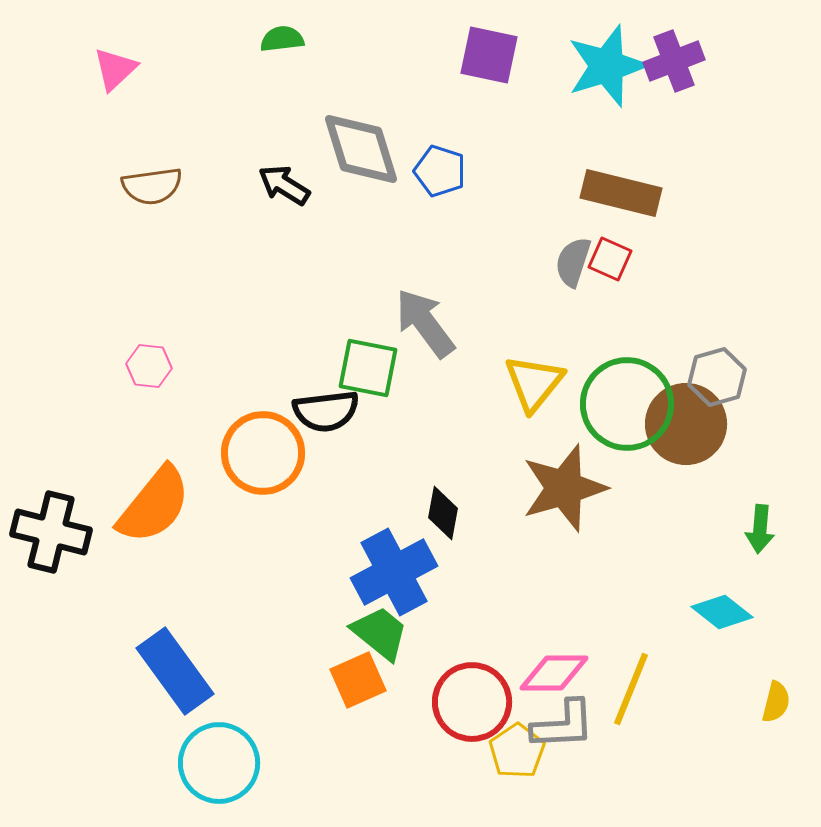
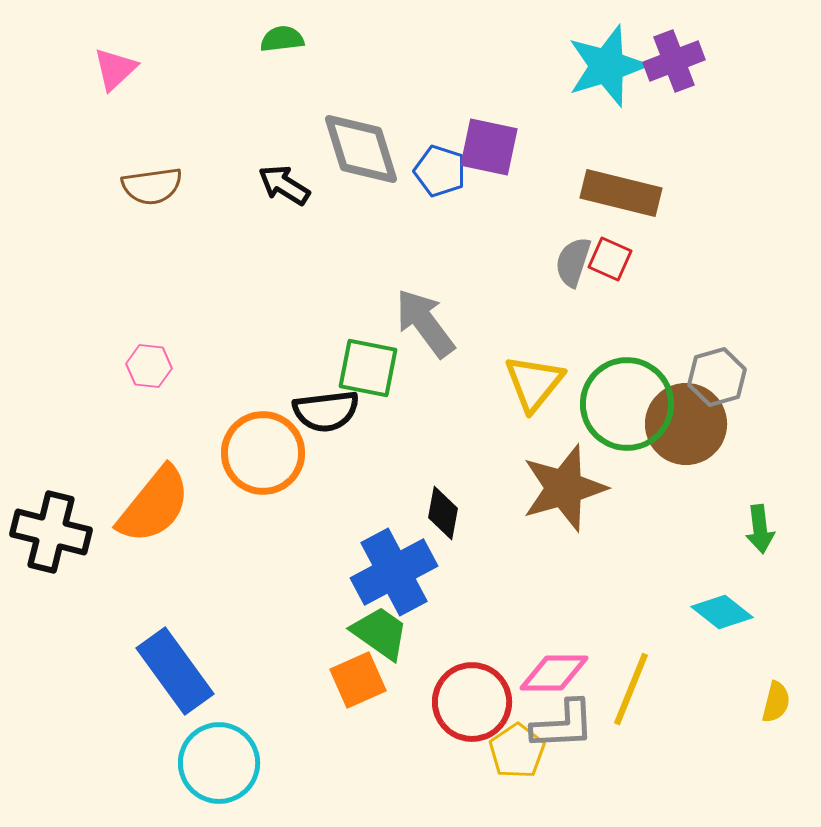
purple square: moved 92 px down
green arrow: rotated 12 degrees counterclockwise
green trapezoid: rotated 4 degrees counterclockwise
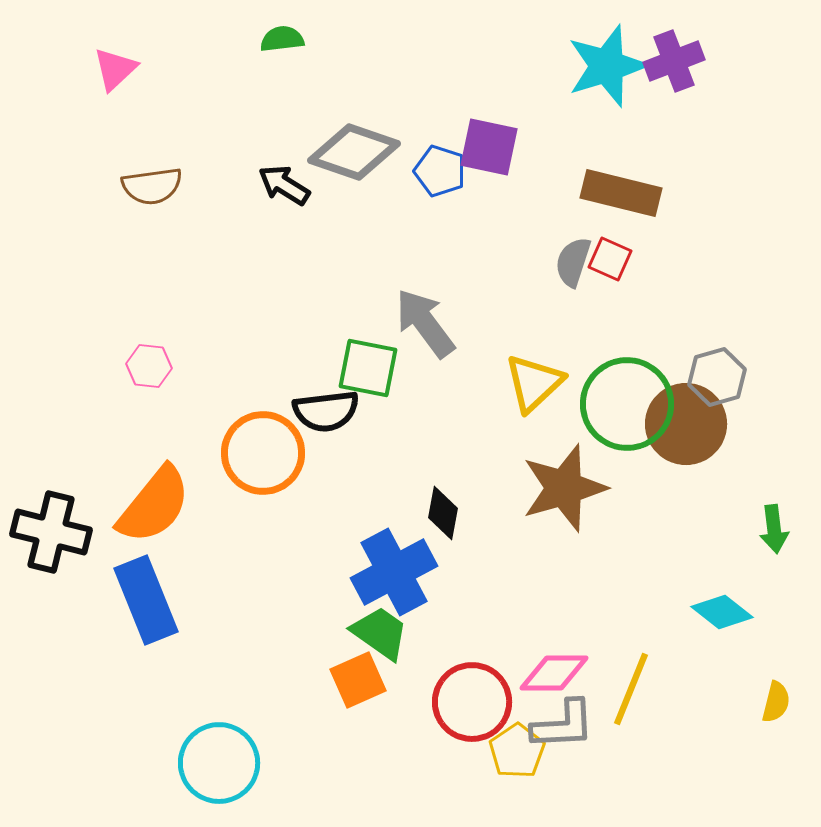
gray diamond: moved 7 px left, 3 px down; rotated 54 degrees counterclockwise
yellow triangle: rotated 8 degrees clockwise
green arrow: moved 14 px right
blue rectangle: moved 29 px left, 71 px up; rotated 14 degrees clockwise
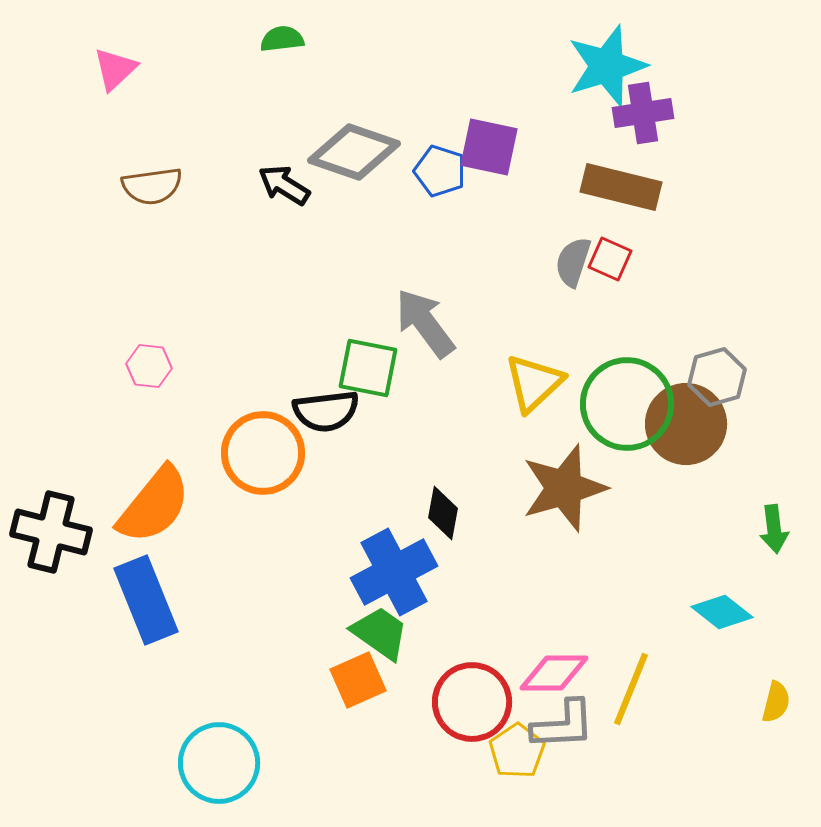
purple cross: moved 31 px left, 52 px down; rotated 12 degrees clockwise
brown rectangle: moved 6 px up
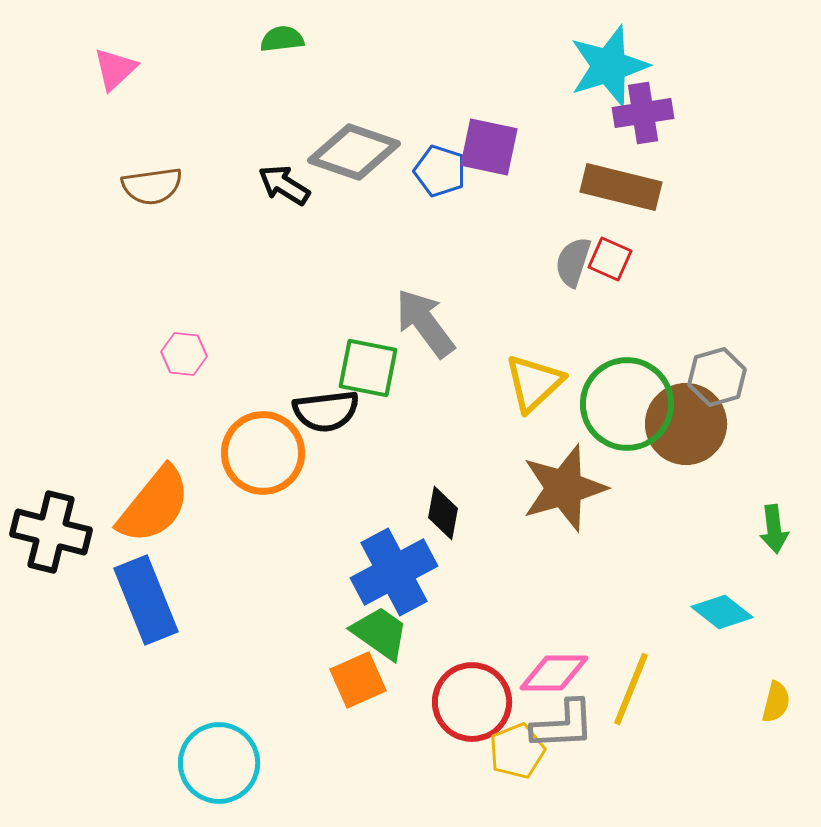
cyan star: moved 2 px right
pink hexagon: moved 35 px right, 12 px up
yellow pentagon: rotated 12 degrees clockwise
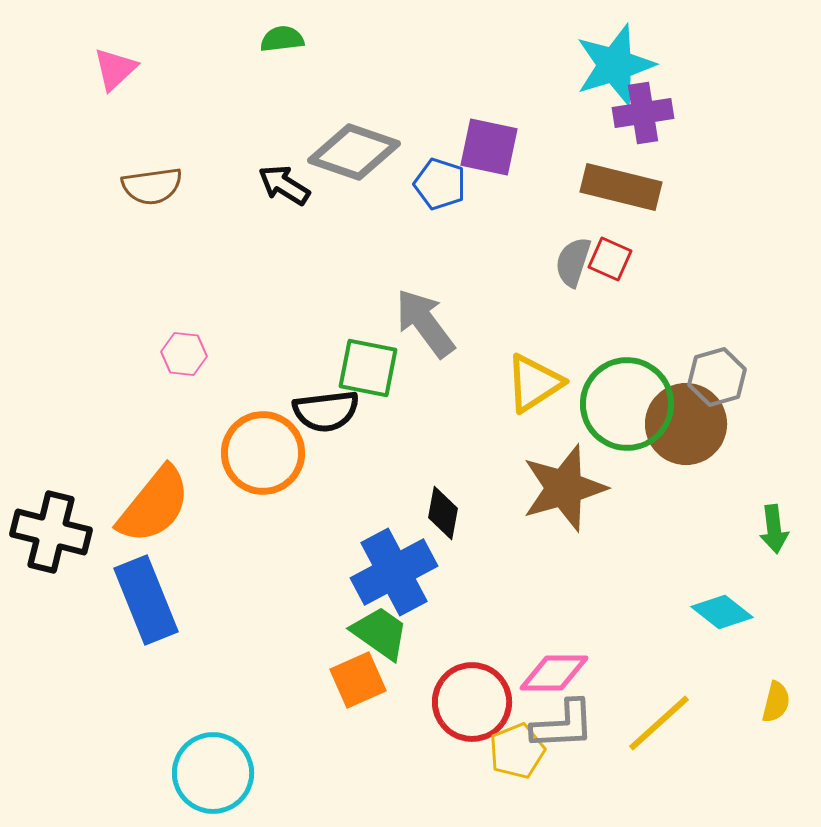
cyan star: moved 6 px right, 1 px up
blue pentagon: moved 13 px down
yellow triangle: rotated 10 degrees clockwise
yellow line: moved 28 px right, 34 px down; rotated 26 degrees clockwise
cyan circle: moved 6 px left, 10 px down
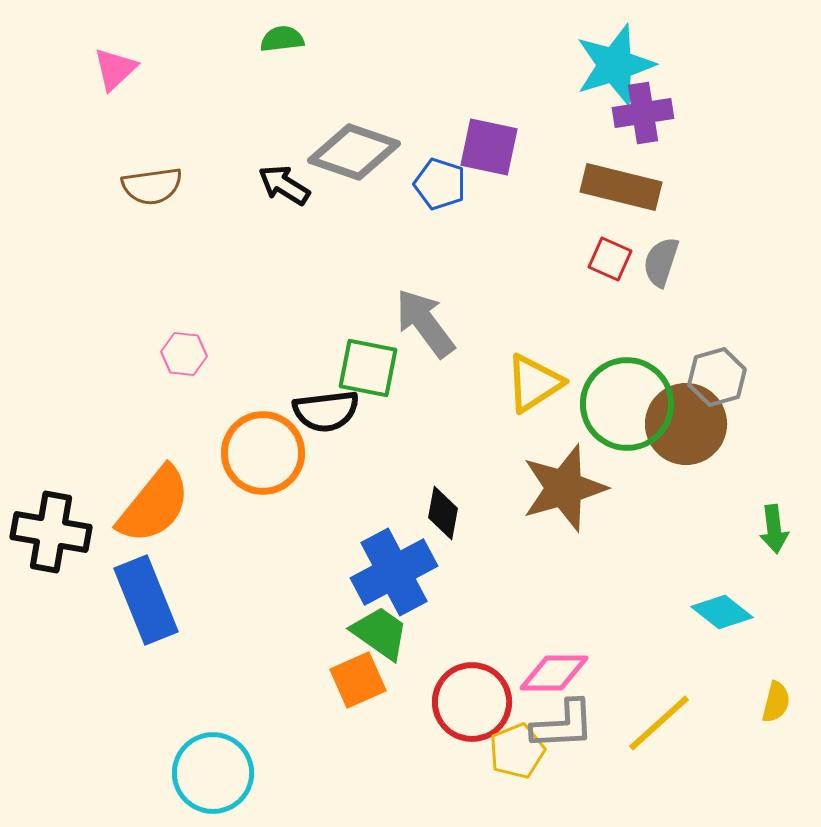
gray semicircle: moved 88 px right
black cross: rotated 4 degrees counterclockwise
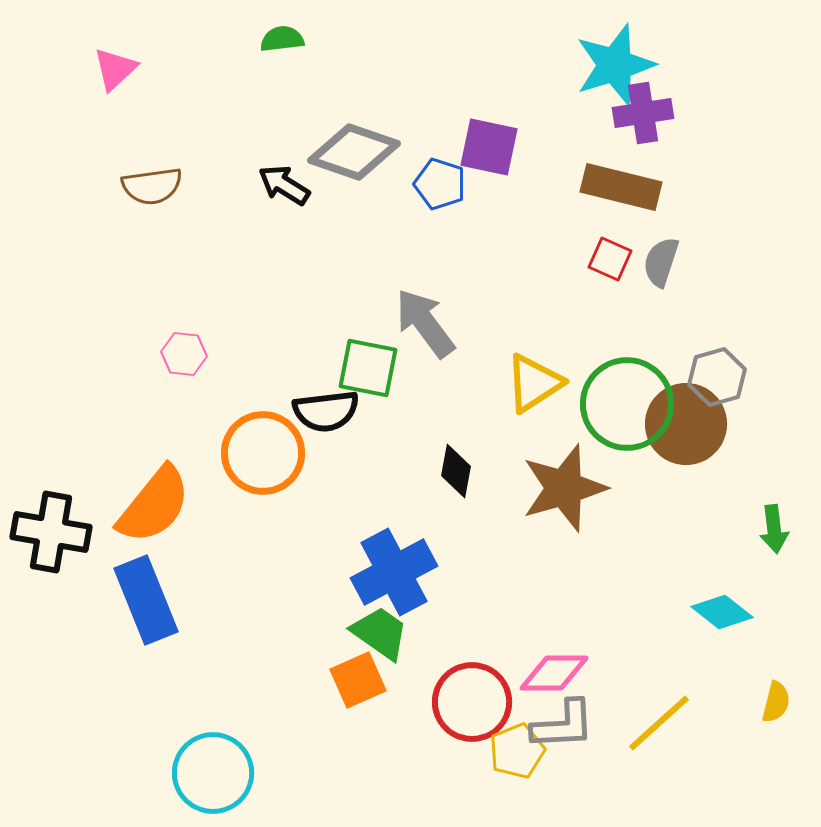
black diamond: moved 13 px right, 42 px up
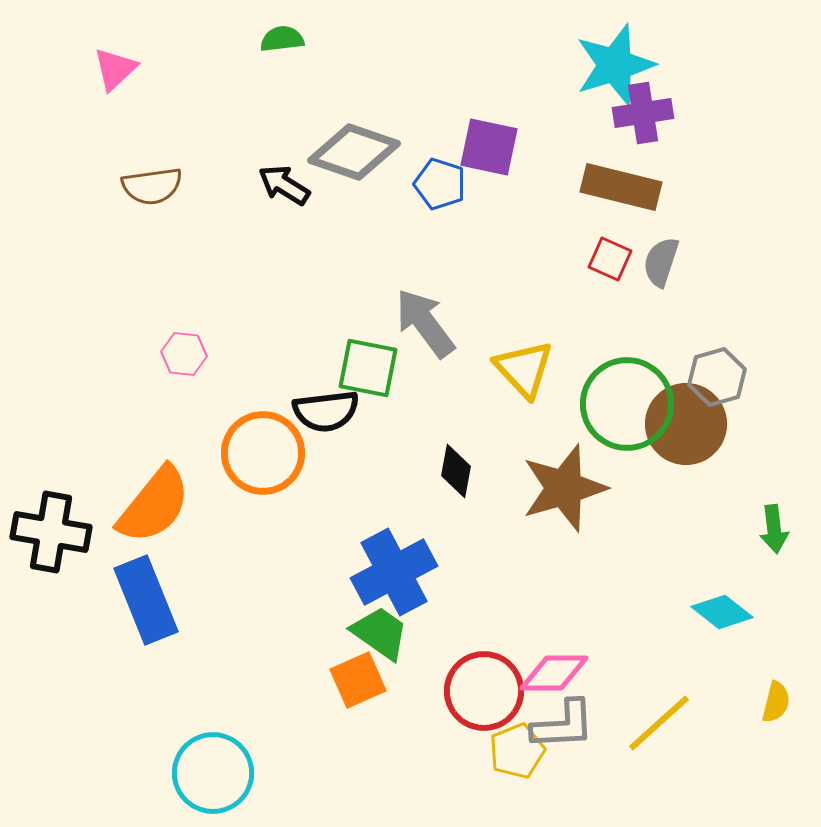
yellow triangle: moved 10 px left, 14 px up; rotated 40 degrees counterclockwise
red circle: moved 12 px right, 11 px up
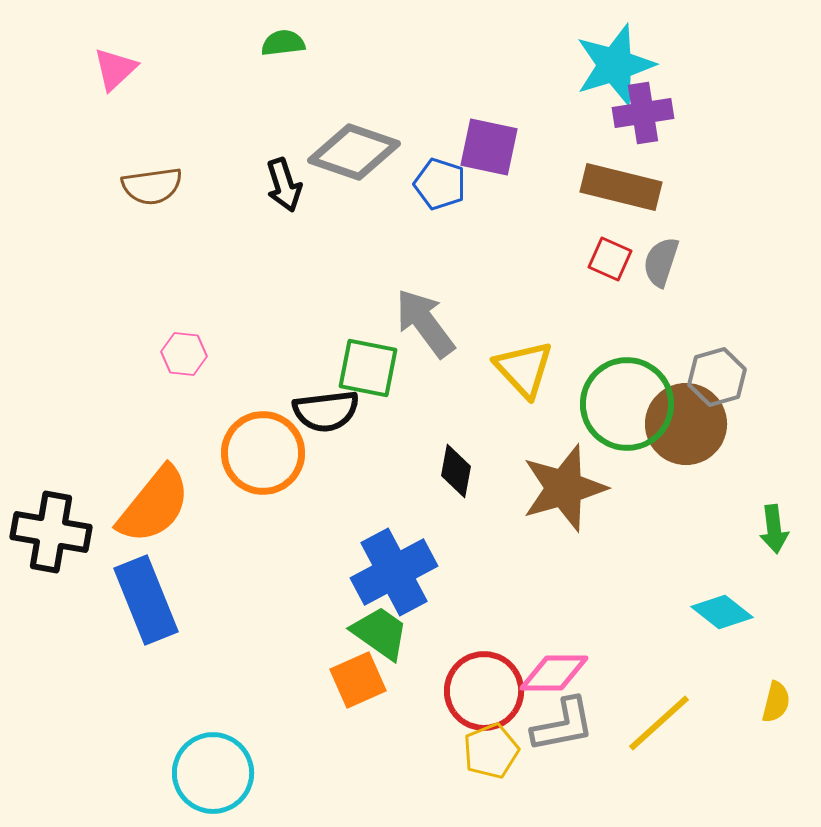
green semicircle: moved 1 px right, 4 px down
black arrow: rotated 140 degrees counterclockwise
gray L-shape: rotated 8 degrees counterclockwise
yellow pentagon: moved 26 px left
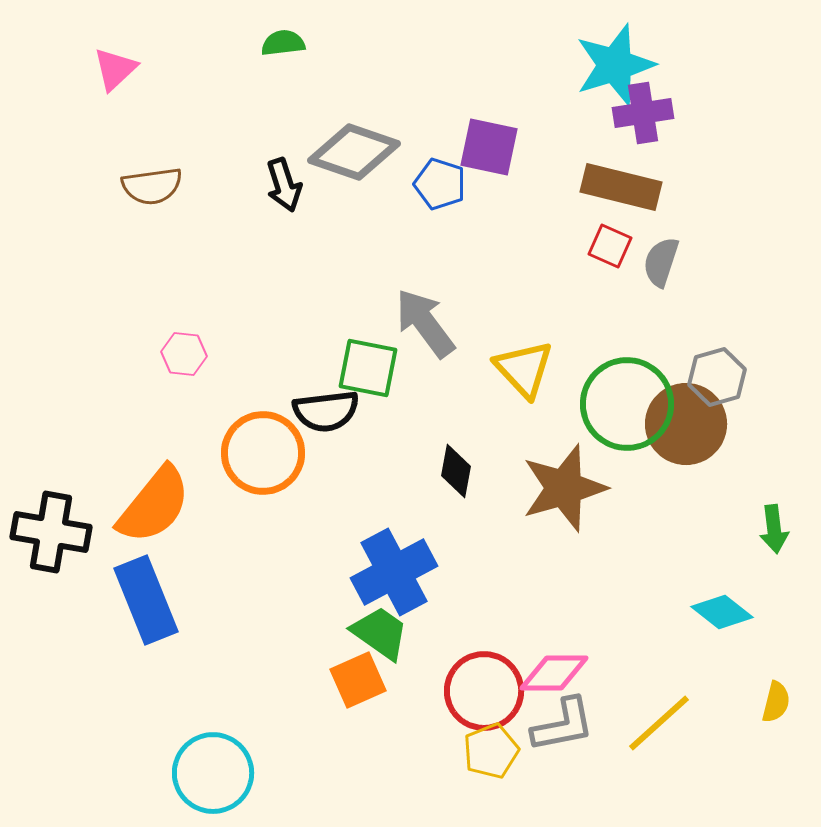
red square: moved 13 px up
